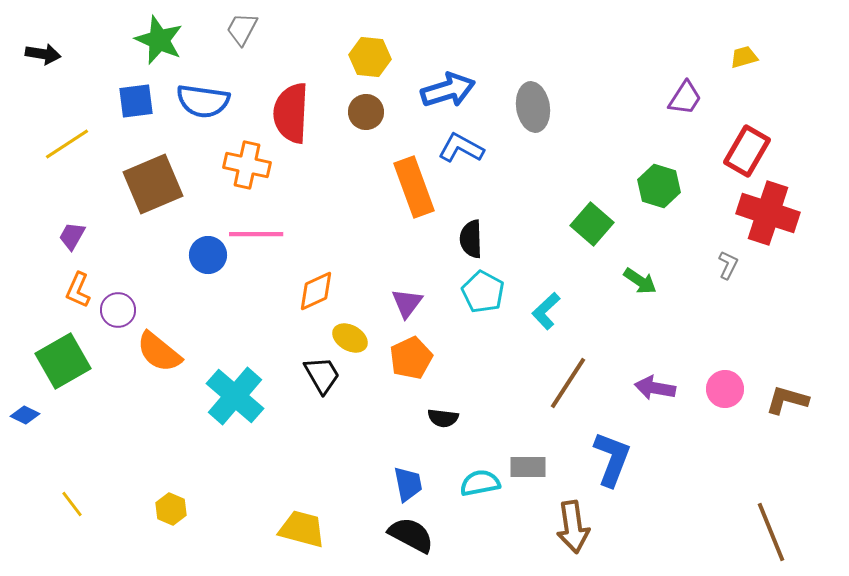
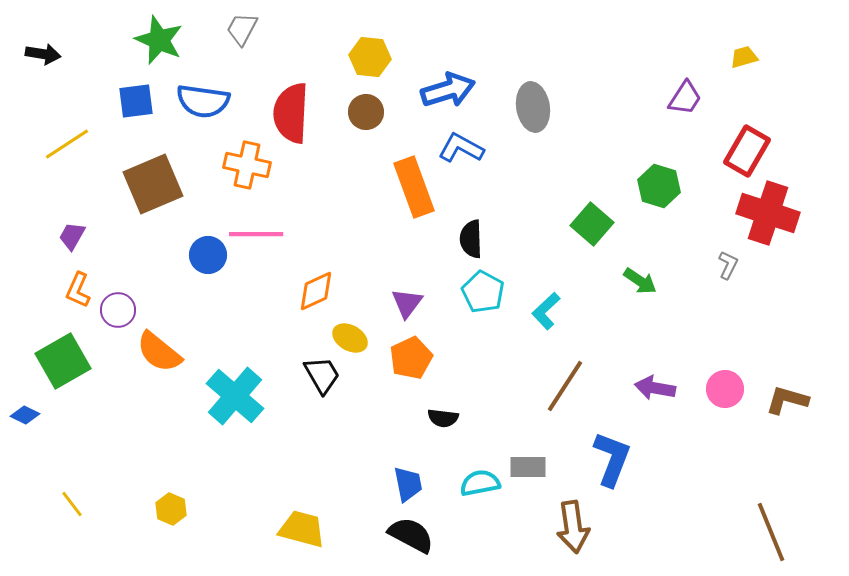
brown line at (568, 383): moved 3 px left, 3 px down
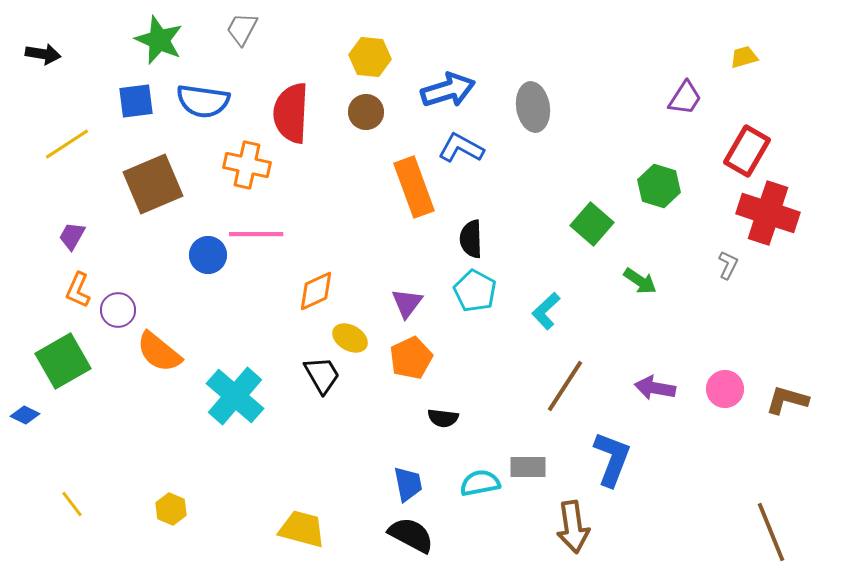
cyan pentagon at (483, 292): moved 8 px left, 1 px up
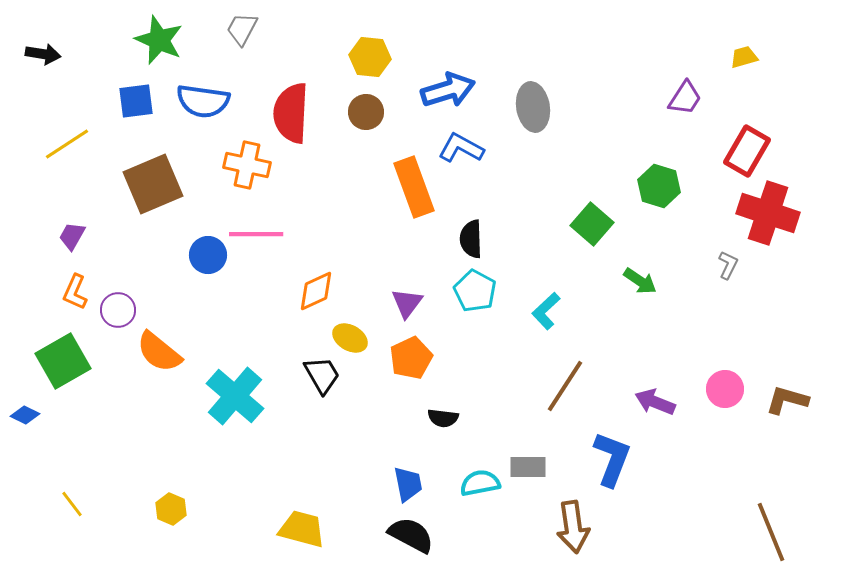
orange L-shape at (78, 290): moved 3 px left, 2 px down
purple arrow at (655, 388): moved 14 px down; rotated 12 degrees clockwise
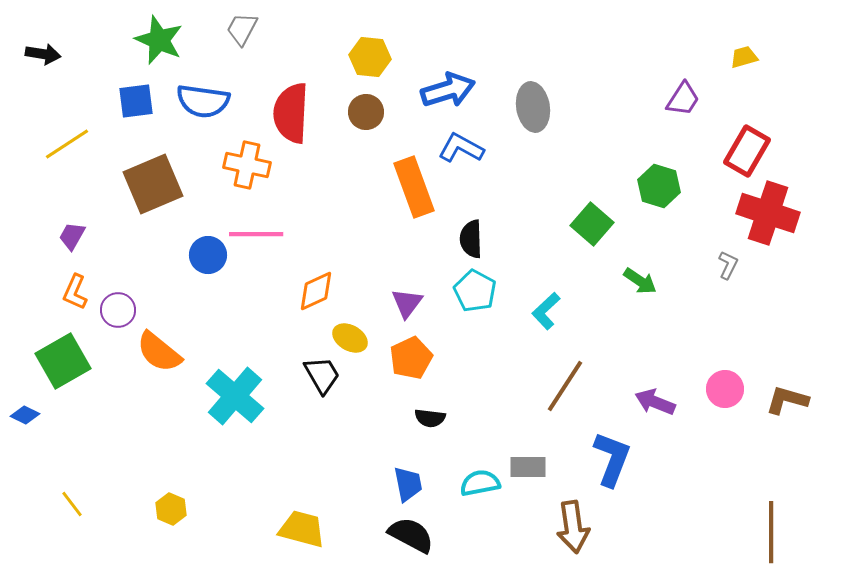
purple trapezoid at (685, 98): moved 2 px left, 1 px down
black semicircle at (443, 418): moved 13 px left
brown line at (771, 532): rotated 22 degrees clockwise
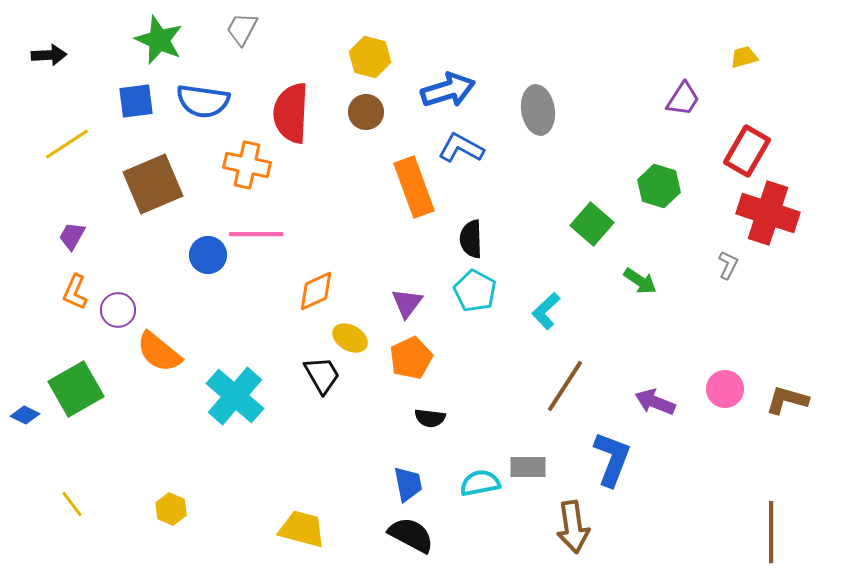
black arrow at (43, 54): moved 6 px right, 1 px down; rotated 12 degrees counterclockwise
yellow hexagon at (370, 57): rotated 9 degrees clockwise
gray ellipse at (533, 107): moved 5 px right, 3 px down
green square at (63, 361): moved 13 px right, 28 px down
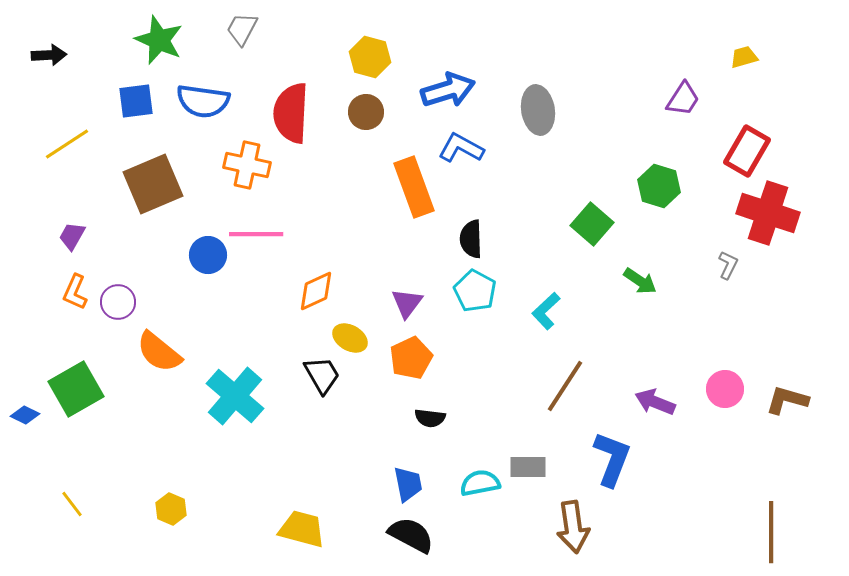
purple circle at (118, 310): moved 8 px up
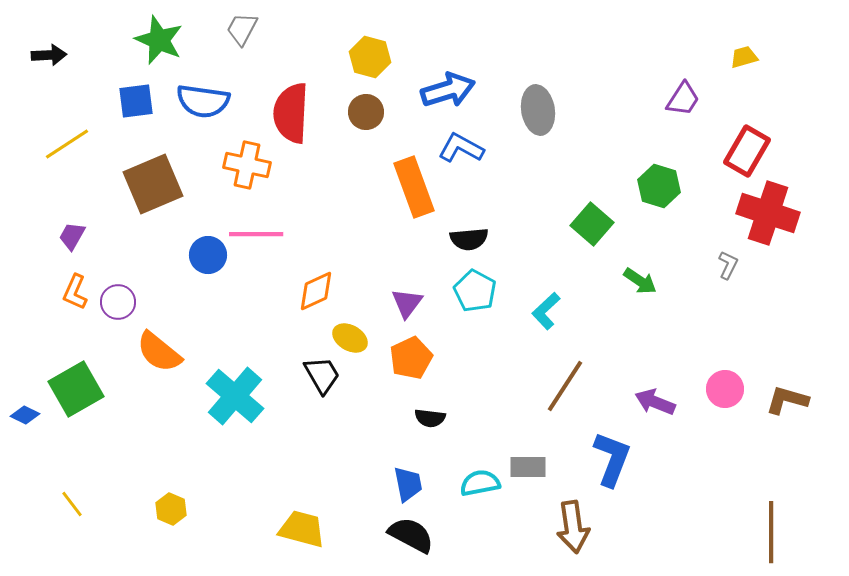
black semicircle at (471, 239): moved 2 px left; rotated 93 degrees counterclockwise
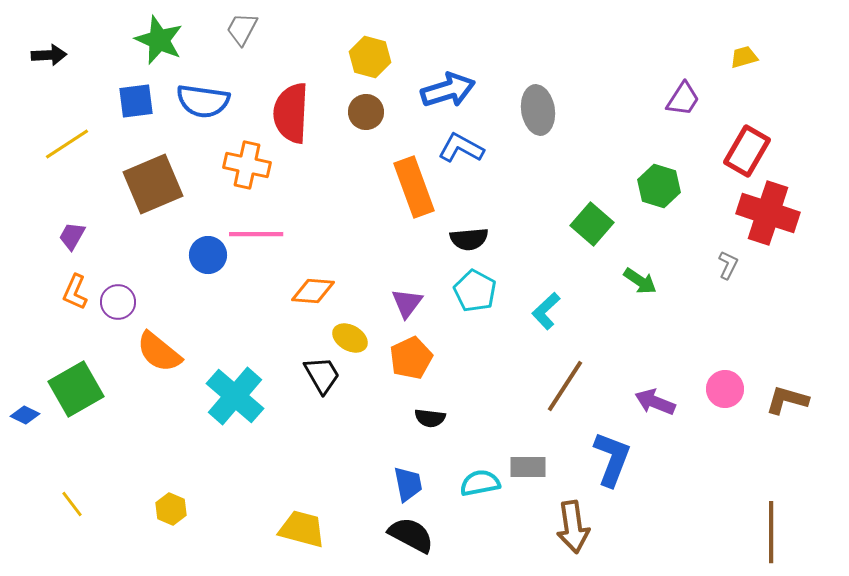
orange diamond at (316, 291): moved 3 px left; rotated 30 degrees clockwise
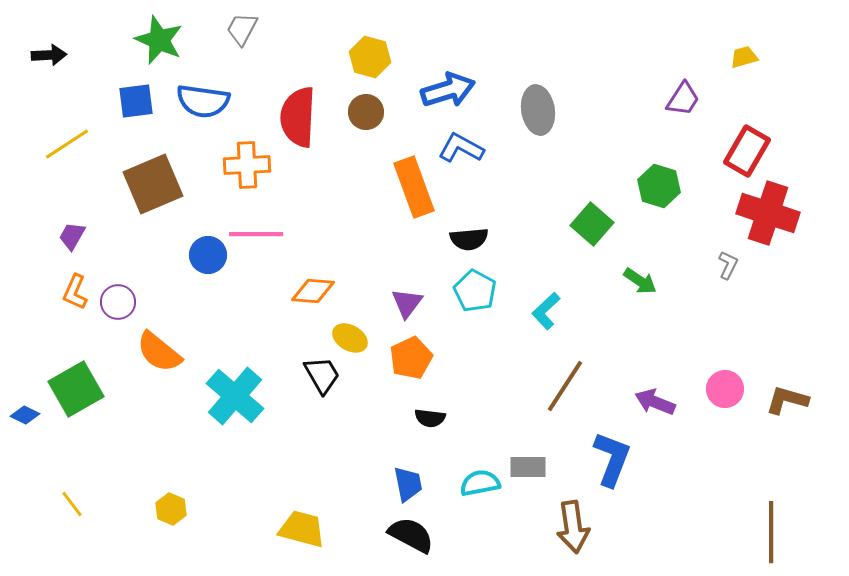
red semicircle at (291, 113): moved 7 px right, 4 px down
orange cross at (247, 165): rotated 15 degrees counterclockwise
